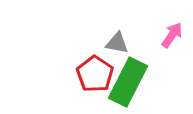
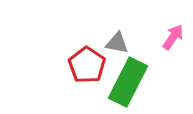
pink arrow: moved 1 px right, 2 px down
red pentagon: moved 8 px left, 9 px up
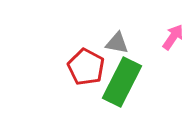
red pentagon: moved 1 px left, 2 px down; rotated 6 degrees counterclockwise
green rectangle: moved 6 px left
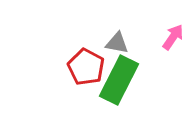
green rectangle: moved 3 px left, 2 px up
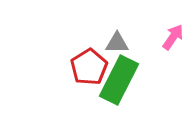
gray triangle: rotated 10 degrees counterclockwise
red pentagon: moved 3 px right; rotated 12 degrees clockwise
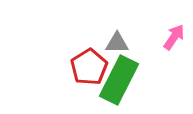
pink arrow: moved 1 px right
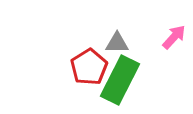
pink arrow: rotated 8 degrees clockwise
green rectangle: moved 1 px right
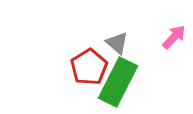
gray triangle: rotated 40 degrees clockwise
green rectangle: moved 2 px left, 2 px down
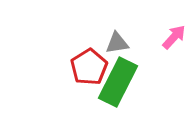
gray triangle: rotated 50 degrees counterclockwise
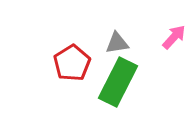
red pentagon: moved 17 px left, 4 px up
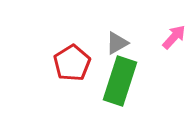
gray triangle: rotated 20 degrees counterclockwise
green rectangle: moved 2 px right, 1 px up; rotated 9 degrees counterclockwise
